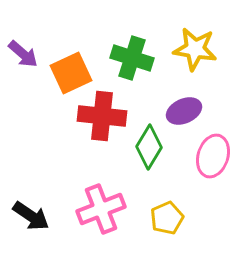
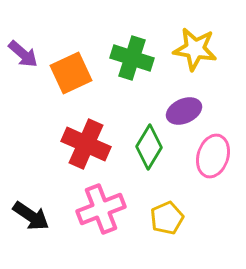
red cross: moved 16 px left, 28 px down; rotated 18 degrees clockwise
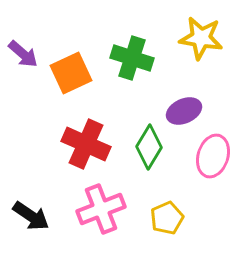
yellow star: moved 6 px right, 11 px up
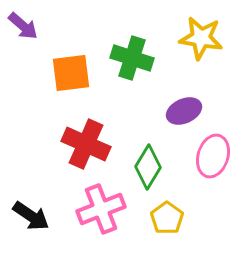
purple arrow: moved 28 px up
orange square: rotated 18 degrees clockwise
green diamond: moved 1 px left, 20 px down
yellow pentagon: rotated 12 degrees counterclockwise
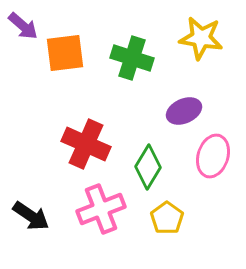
orange square: moved 6 px left, 20 px up
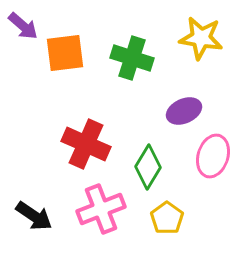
black arrow: moved 3 px right
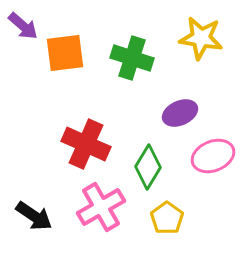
purple ellipse: moved 4 px left, 2 px down
pink ellipse: rotated 51 degrees clockwise
pink cross: moved 2 px up; rotated 9 degrees counterclockwise
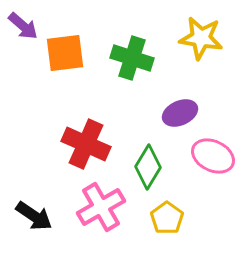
pink ellipse: rotated 48 degrees clockwise
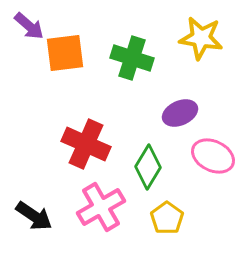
purple arrow: moved 6 px right
